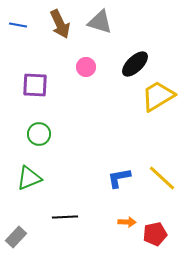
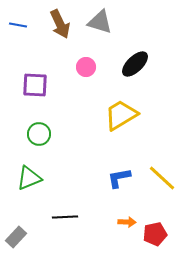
yellow trapezoid: moved 37 px left, 19 px down
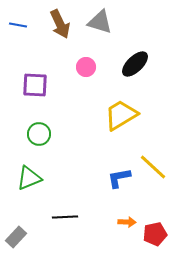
yellow line: moved 9 px left, 11 px up
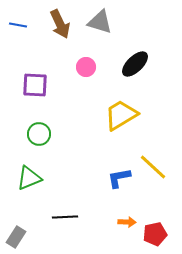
gray rectangle: rotated 10 degrees counterclockwise
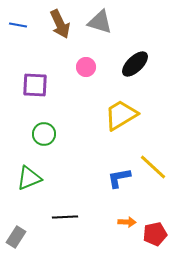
green circle: moved 5 px right
